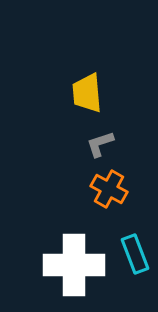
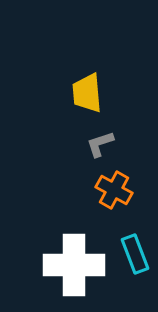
orange cross: moved 5 px right, 1 px down
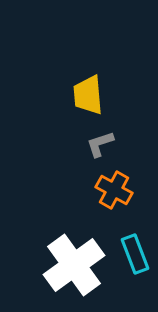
yellow trapezoid: moved 1 px right, 2 px down
white cross: rotated 36 degrees counterclockwise
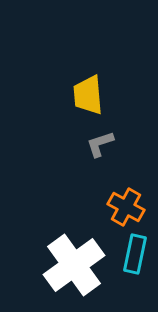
orange cross: moved 12 px right, 17 px down
cyan rectangle: rotated 33 degrees clockwise
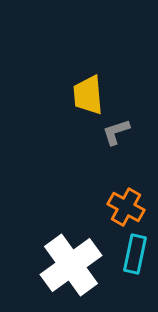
gray L-shape: moved 16 px right, 12 px up
white cross: moved 3 px left
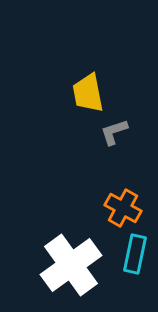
yellow trapezoid: moved 2 px up; rotated 6 degrees counterclockwise
gray L-shape: moved 2 px left
orange cross: moved 3 px left, 1 px down
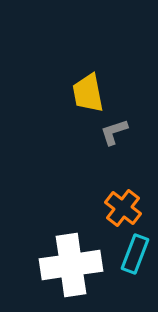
orange cross: rotated 9 degrees clockwise
cyan rectangle: rotated 9 degrees clockwise
white cross: rotated 28 degrees clockwise
